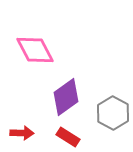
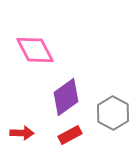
red rectangle: moved 2 px right, 2 px up; rotated 60 degrees counterclockwise
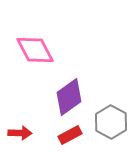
purple diamond: moved 3 px right
gray hexagon: moved 2 px left, 9 px down
red arrow: moved 2 px left
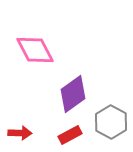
purple diamond: moved 4 px right, 3 px up
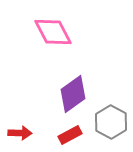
pink diamond: moved 18 px right, 18 px up
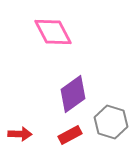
gray hexagon: rotated 12 degrees counterclockwise
red arrow: moved 1 px down
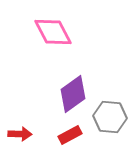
gray hexagon: moved 1 px left, 5 px up; rotated 12 degrees counterclockwise
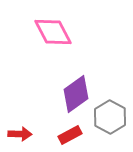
purple diamond: moved 3 px right
gray hexagon: rotated 24 degrees clockwise
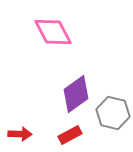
gray hexagon: moved 3 px right, 4 px up; rotated 16 degrees counterclockwise
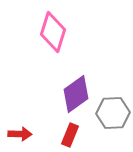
pink diamond: rotated 45 degrees clockwise
gray hexagon: rotated 16 degrees counterclockwise
red rectangle: rotated 40 degrees counterclockwise
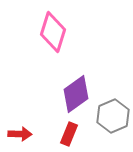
gray hexagon: moved 3 px down; rotated 20 degrees counterclockwise
red rectangle: moved 1 px left, 1 px up
